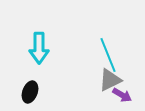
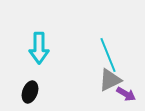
purple arrow: moved 4 px right, 1 px up
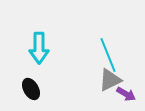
black ellipse: moved 1 px right, 3 px up; rotated 50 degrees counterclockwise
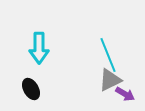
purple arrow: moved 1 px left
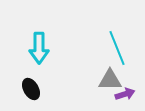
cyan line: moved 9 px right, 7 px up
gray triangle: rotated 25 degrees clockwise
purple arrow: rotated 48 degrees counterclockwise
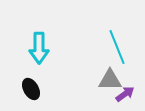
cyan line: moved 1 px up
purple arrow: rotated 18 degrees counterclockwise
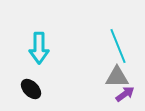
cyan line: moved 1 px right, 1 px up
gray triangle: moved 7 px right, 3 px up
black ellipse: rotated 15 degrees counterclockwise
